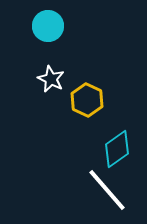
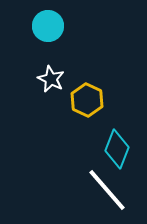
cyan diamond: rotated 33 degrees counterclockwise
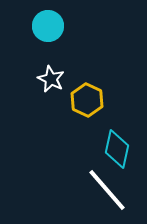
cyan diamond: rotated 9 degrees counterclockwise
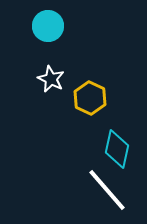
yellow hexagon: moved 3 px right, 2 px up
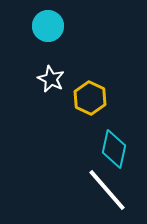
cyan diamond: moved 3 px left
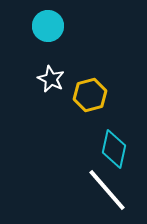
yellow hexagon: moved 3 px up; rotated 20 degrees clockwise
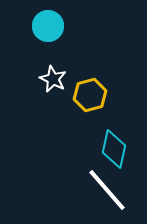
white star: moved 2 px right
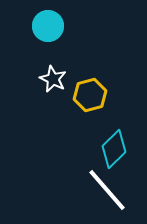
cyan diamond: rotated 33 degrees clockwise
